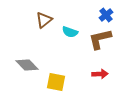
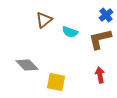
red arrow: moved 1 px down; rotated 98 degrees counterclockwise
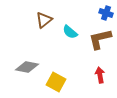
blue cross: moved 2 px up; rotated 32 degrees counterclockwise
cyan semicircle: rotated 21 degrees clockwise
gray diamond: moved 2 px down; rotated 35 degrees counterclockwise
yellow square: rotated 18 degrees clockwise
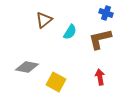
cyan semicircle: rotated 98 degrees counterclockwise
red arrow: moved 2 px down
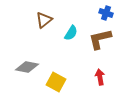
cyan semicircle: moved 1 px right, 1 px down
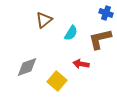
gray diamond: rotated 30 degrees counterclockwise
red arrow: moved 19 px left, 13 px up; rotated 70 degrees counterclockwise
yellow square: moved 1 px right, 1 px up; rotated 12 degrees clockwise
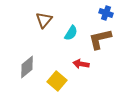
brown triangle: rotated 12 degrees counterclockwise
gray diamond: rotated 20 degrees counterclockwise
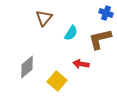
brown triangle: moved 2 px up
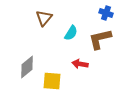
red arrow: moved 1 px left
yellow square: moved 5 px left; rotated 36 degrees counterclockwise
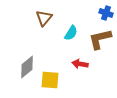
yellow square: moved 2 px left, 1 px up
